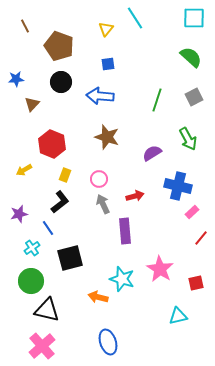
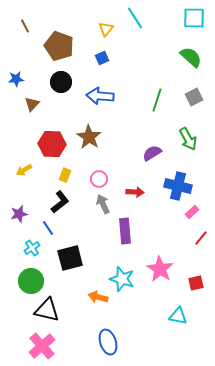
blue square: moved 6 px left, 6 px up; rotated 16 degrees counterclockwise
brown star: moved 18 px left; rotated 15 degrees clockwise
red hexagon: rotated 20 degrees counterclockwise
red arrow: moved 4 px up; rotated 18 degrees clockwise
cyan triangle: rotated 24 degrees clockwise
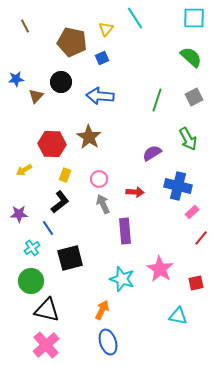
brown pentagon: moved 13 px right, 4 px up; rotated 8 degrees counterclockwise
brown triangle: moved 4 px right, 8 px up
purple star: rotated 12 degrees clockwise
orange arrow: moved 4 px right, 13 px down; rotated 102 degrees clockwise
pink cross: moved 4 px right, 1 px up
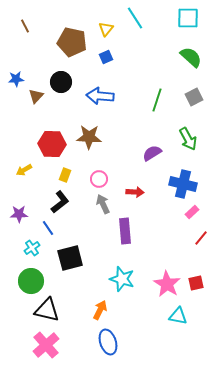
cyan square: moved 6 px left
blue square: moved 4 px right, 1 px up
brown star: rotated 30 degrees counterclockwise
blue cross: moved 5 px right, 2 px up
pink star: moved 7 px right, 15 px down
orange arrow: moved 2 px left
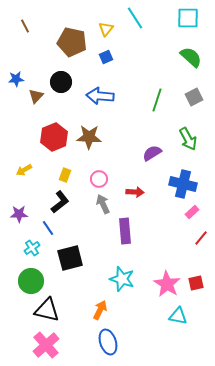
red hexagon: moved 2 px right, 7 px up; rotated 24 degrees counterclockwise
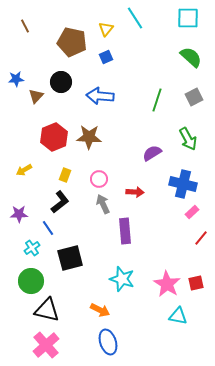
orange arrow: rotated 90 degrees clockwise
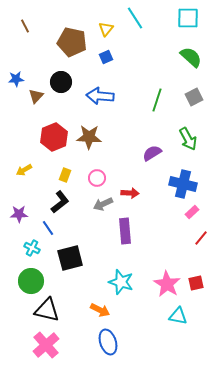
pink circle: moved 2 px left, 1 px up
red arrow: moved 5 px left, 1 px down
gray arrow: rotated 90 degrees counterclockwise
cyan cross: rotated 28 degrees counterclockwise
cyan star: moved 1 px left, 3 px down
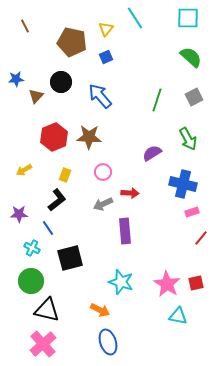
blue arrow: rotated 44 degrees clockwise
pink circle: moved 6 px right, 6 px up
black L-shape: moved 3 px left, 2 px up
pink rectangle: rotated 24 degrees clockwise
pink cross: moved 3 px left, 1 px up
